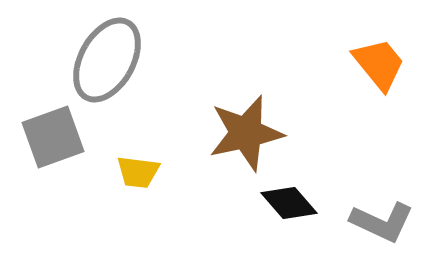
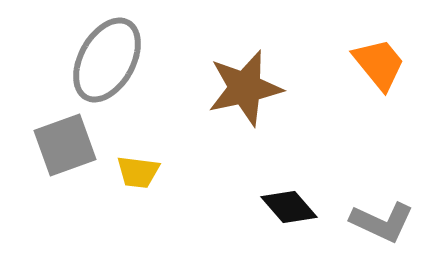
brown star: moved 1 px left, 45 px up
gray square: moved 12 px right, 8 px down
black diamond: moved 4 px down
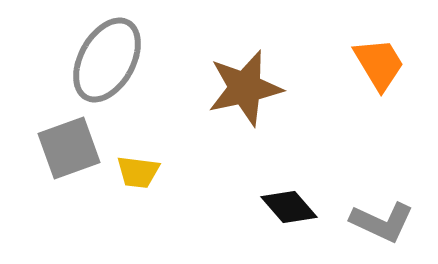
orange trapezoid: rotated 8 degrees clockwise
gray square: moved 4 px right, 3 px down
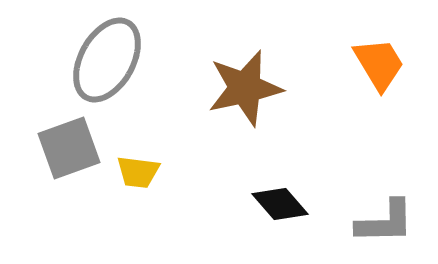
black diamond: moved 9 px left, 3 px up
gray L-shape: moved 3 px right; rotated 26 degrees counterclockwise
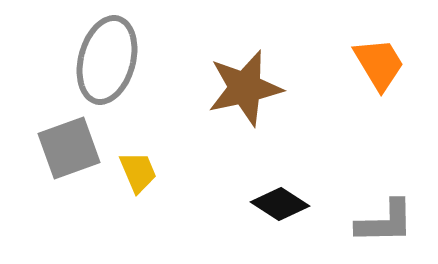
gray ellipse: rotated 14 degrees counterclockwise
yellow trapezoid: rotated 120 degrees counterclockwise
black diamond: rotated 16 degrees counterclockwise
